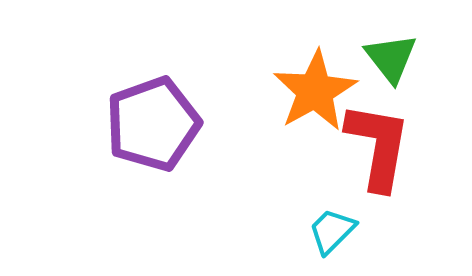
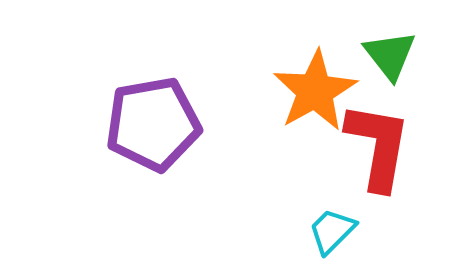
green triangle: moved 1 px left, 3 px up
purple pentagon: rotated 10 degrees clockwise
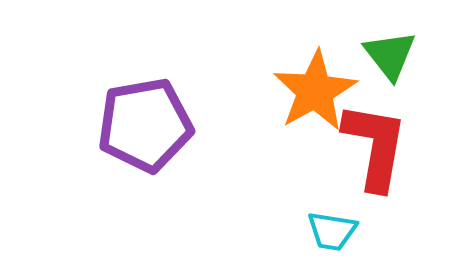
purple pentagon: moved 8 px left, 1 px down
red L-shape: moved 3 px left
cyan trapezoid: rotated 126 degrees counterclockwise
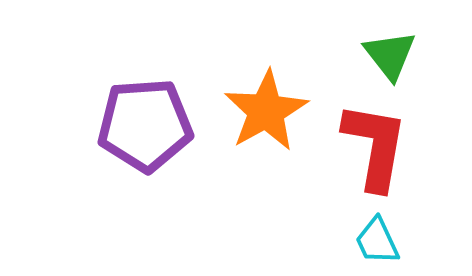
orange star: moved 49 px left, 20 px down
purple pentagon: rotated 6 degrees clockwise
cyan trapezoid: moved 45 px right, 10 px down; rotated 56 degrees clockwise
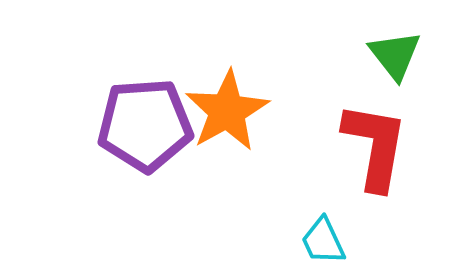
green triangle: moved 5 px right
orange star: moved 39 px left
cyan trapezoid: moved 54 px left
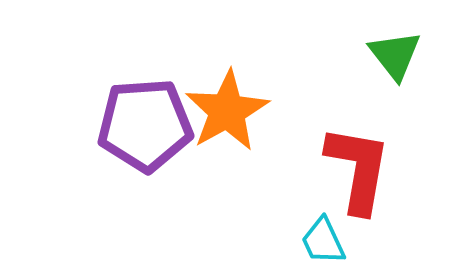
red L-shape: moved 17 px left, 23 px down
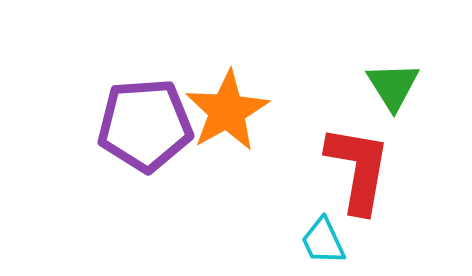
green triangle: moved 2 px left, 31 px down; rotated 6 degrees clockwise
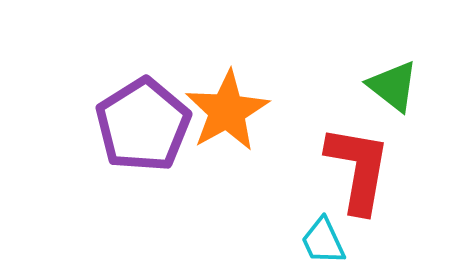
green triangle: rotated 20 degrees counterclockwise
purple pentagon: moved 2 px left; rotated 28 degrees counterclockwise
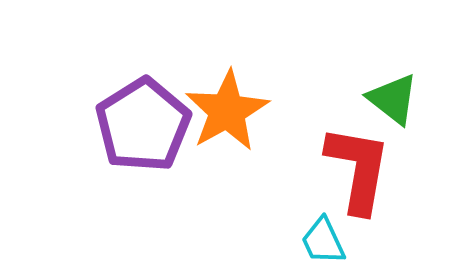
green triangle: moved 13 px down
